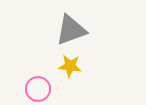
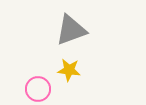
yellow star: moved 1 px left, 4 px down
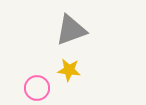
pink circle: moved 1 px left, 1 px up
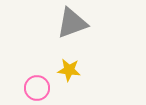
gray triangle: moved 1 px right, 7 px up
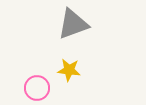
gray triangle: moved 1 px right, 1 px down
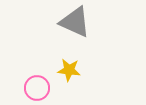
gray triangle: moved 2 px right, 2 px up; rotated 44 degrees clockwise
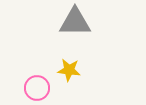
gray triangle: rotated 24 degrees counterclockwise
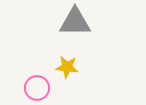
yellow star: moved 2 px left, 3 px up
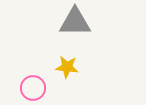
pink circle: moved 4 px left
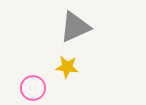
gray triangle: moved 5 px down; rotated 24 degrees counterclockwise
